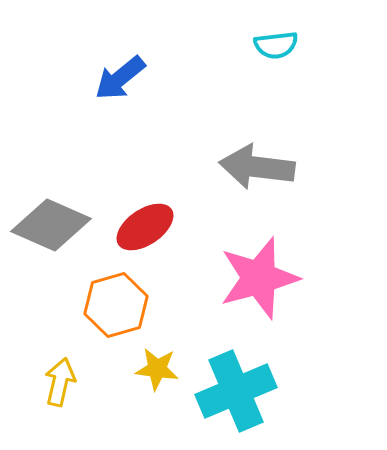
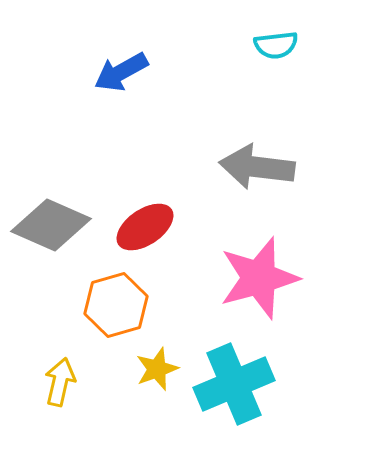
blue arrow: moved 1 px right, 6 px up; rotated 10 degrees clockwise
yellow star: rotated 27 degrees counterclockwise
cyan cross: moved 2 px left, 7 px up
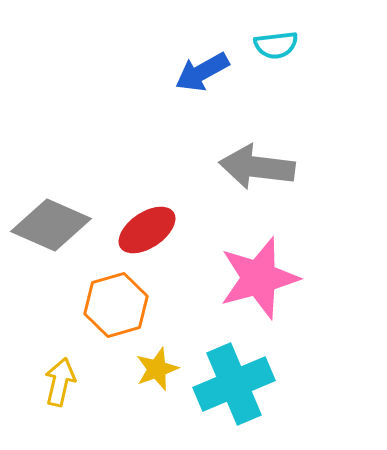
blue arrow: moved 81 px right
red ellipse: moved 2 px right, 3 px down
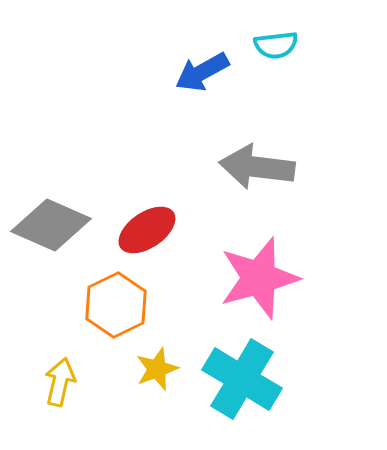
orange hexagon: rotated 10 degrees counterclockwise
cyan cross: moved 8 px right, 5 px up; rotated 36 degrees counterclockwise
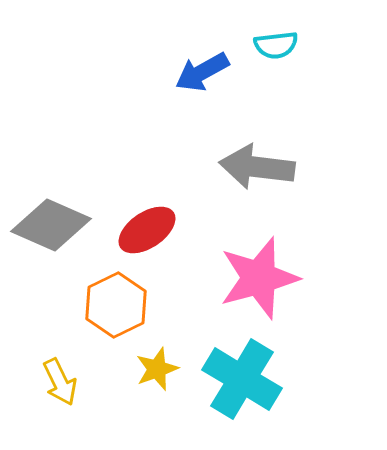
yellow arrow: rotated 141 degrees clockwise
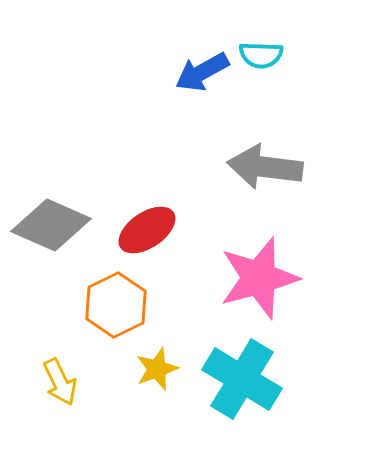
cyan semicircle: moved 15 px left, 10 px down; rotated 9 degrees clockwise
gray arrow: moved 8 px right
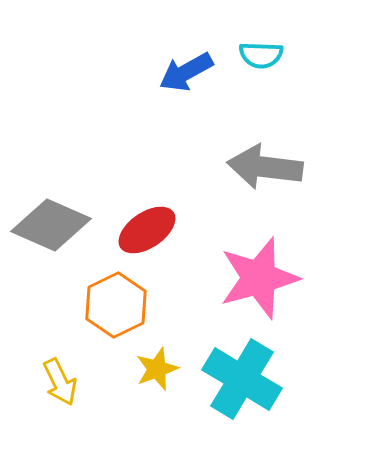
blue arrow: moved 16 px left
